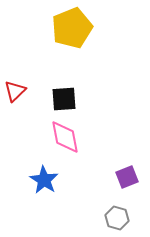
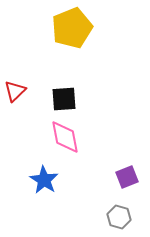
gray hexagon: moved 2 px right, 1 px up
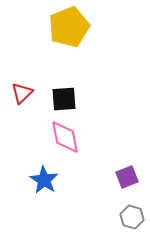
yellow pentagon: moved 3 px left, 1 px up
red triangle: moved 7 px right, 2 px down
gray hexagon: moved 13 px right
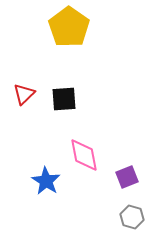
yellow pentagon: rotated 15 degrees counterclockwise
red triangle: moved 2 px right, 1 px down
pink diamond: moved 19 px right, 18 px down
blue star: moved 2 px right, 1 px down
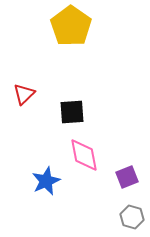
yellow pentagon: moved 2 px right, 1 px up
black square: moved 8 px right, 13 px down
blue star: rotated 16 degrees clockwise
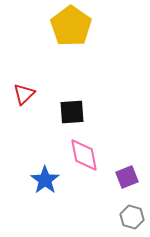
blue star: moved 1 px left, 1 px up; rotated 12 degrees counterclockwise
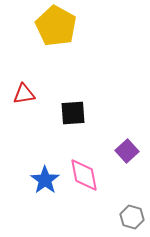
yellow pentagon: moved 15 px left; rotated 6 degrees counterclockwise
red triangle: rotated 35 degrees clockwise
black square: moved 1 px right, 1 px down
pink diamond: moved 20 px down
purple square: moved 26 px up; rotated 20 degrees counterclockwise
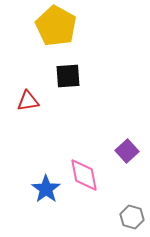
red triangle: moved 4 px right, 7 px down
black square: moved 5 px left, 37 px up
blue star: moved 1 px right, 9 px down
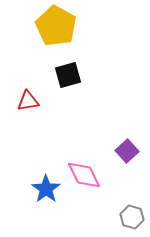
black square: moved 1 px up; rotated 12 degrees counterclockwise
pink diamond: rotated 15 degrees counterclockwise
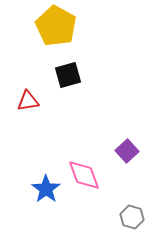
pink diamond: rotated 6 degrees clockwise
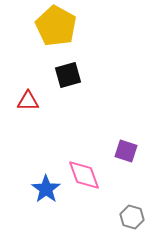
red triangle: rotated 10 degrees clockwise
purple square: moved 1 px left; rotated 30 degrees counterclockwise
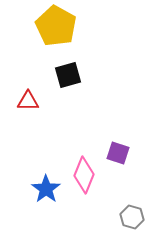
purple square: moved 8 px left, 2 px down
pink diamond: rotated 42 degrees clockwise
